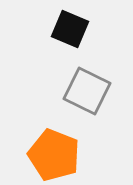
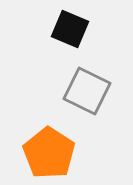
orange pentagon: moved 5 px left, 2 px up; rotated 12 degrees clockwise
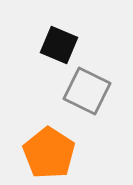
black square: moved 11 px left, 16 px down
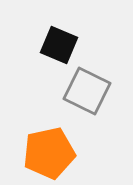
orange pentagon: rotated 27 degrees clockwise
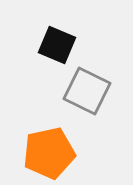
black square: moved 2 px left
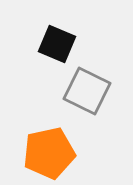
black square: moved 1 px up
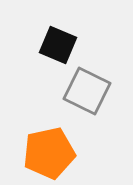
black square: moved 1 px right, 1 px down
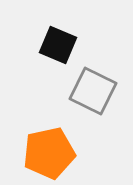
gray square: moved 6 px right
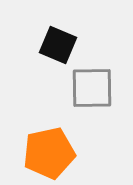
gray square: moved 1 px left, 3 px up; rotated 27 degrees counterclockwise
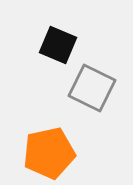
gray square: rotated 27 degrees clockwise
